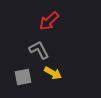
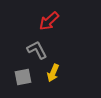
gray L-shape: moved 2 px left
yellow arrow: rotated 84 degrees clockwise
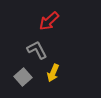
gray square: rotated 30 degrees counterclockwise
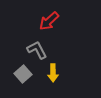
yellow arrow: rotated 24 degrees counterclockwise
gray square: moved 3 px up
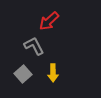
gray L-shape: moved 3 px left, 4 px up
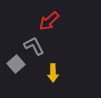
gray square: moved 7 px left, 10 px up
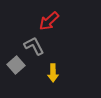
gray square: moved 1 px down
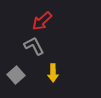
red arrow: moved 7 px left
gray square: moved 10 px down
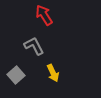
red arrow: moved 2 px right, 6 px up; rotated 100 degrees clockwise
yellow arrow: rotated 24 degrees counterclockwise
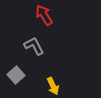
yellow arrow: moved 13 px down
